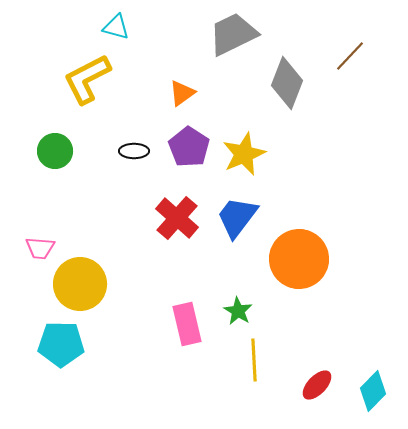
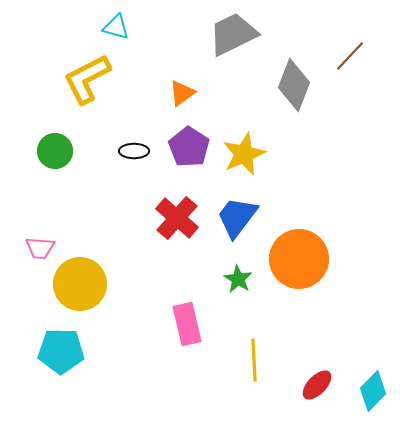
gray diamond: moved 7 px right, 2 px down
green star: moved 32 px up
cyan pentagon: moved 7 px down
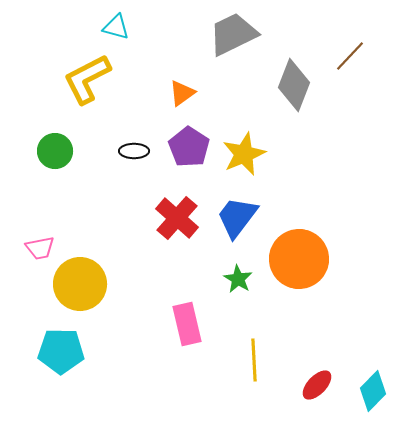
pink trapezoid: rotated 16 degrees counterclockwise
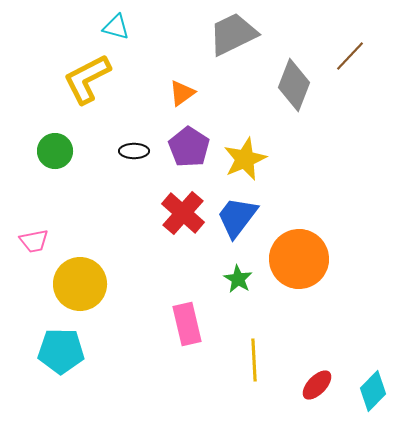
yellow star: moved 1 px right, 5 px down
red cross: moved 6 px right, 5 px up
pink trapezoid: moved 6 px left, 7 px up
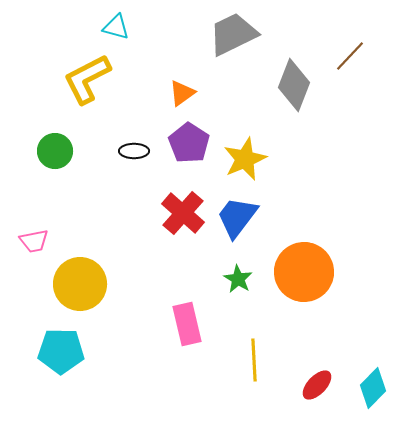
purple pentagon: moved 4 px up
orange circle: moved 5 px right, 13 px down
cyan diamond: moved 3 px up
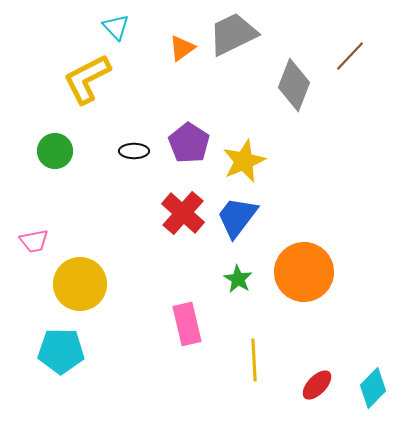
cyan triangle: rotated 32 degrees clockwise
orange triangle: moved 45 px up
yellow star: moved 1 px left, 2 px down
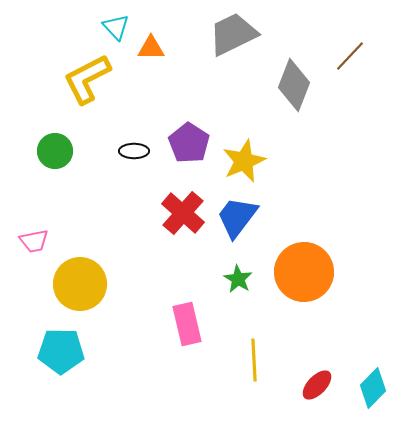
orange triangle: moved 31 px left; rotated 36 degrees clockwise
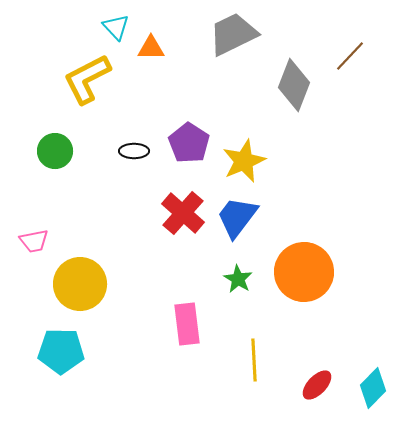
pink rectangle: rotated 6 degrees clockwise
